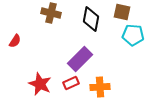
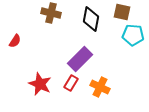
red rectangle: rotated 35 degrees counterclockwise
orange cross: rotated 30 degrees clockwise
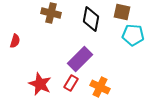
red semicircle: rotated 16 degrees counterclockwise
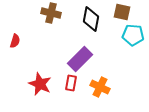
red rectangle: rotated 21 degrees counterclockwise
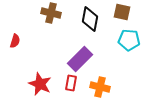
black diamond: moved 1 px left
cyan pentagon: moved 4 px left, 5 px down
orange cross: rotated 12 degrees counterclockwise
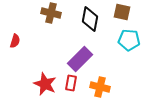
red star: moved 5 px right
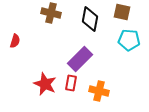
orange cross: moved 1 px left, 4 px down
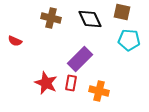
brown cross: moved 5 px down
black diamond: rotated 35 degrees counterclockwise
red semicircle: rotated 96 degrees clockwise
red star: moved 1 px right, 1 px up
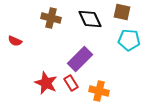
red rectangle: rotated 42 degrees counterclockwise
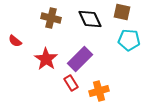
red semicircle: rotated 16 degrees clockwise
red star: moved 24 px up; rotated 10 degrees clockwise
orange cross: rotated 30 degrees counterclockwise
